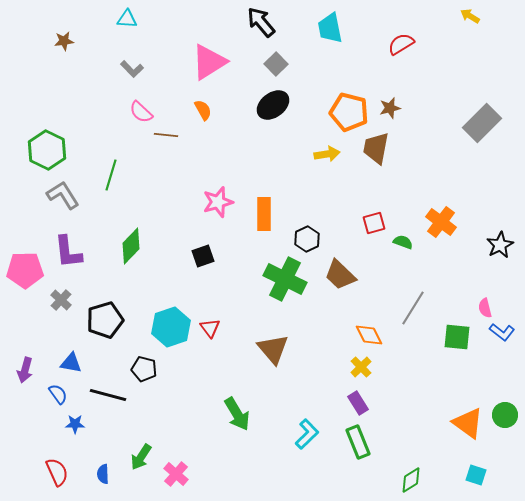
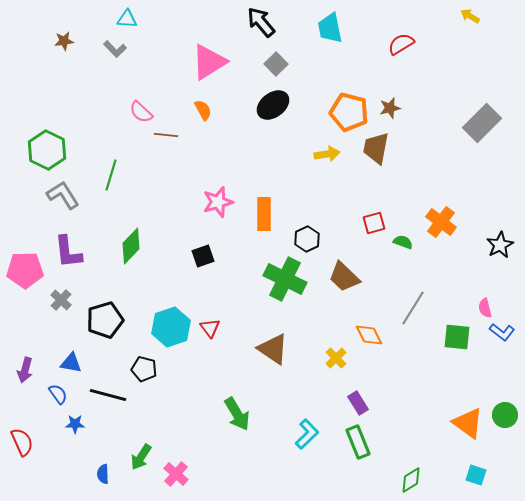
gray L-shape at (132, 69): moved 17 px left, 20 px up
brown trapezoid at (340, 275): moved 4 px right, 2 px down
brown triangle at (273, 349): rotated 16 degrees counterclockwise
yellow cross at (361, 367): moved 25 px left, 9 px up
red semicircle at (57, 472): moved 35 px left, 30 px up
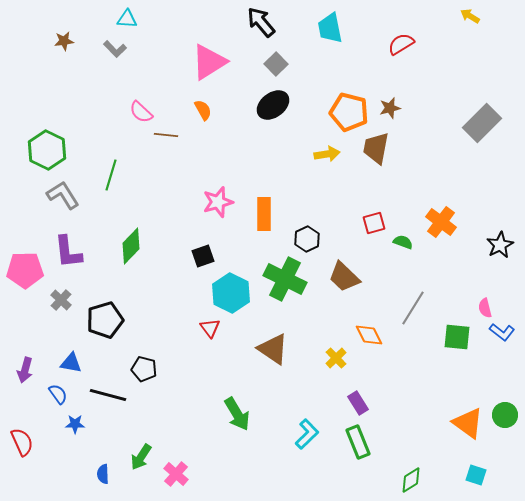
cyan hexagon at (171, 327): moved 60 px right, 34 px up; rotated 15 degrees counterclockwise
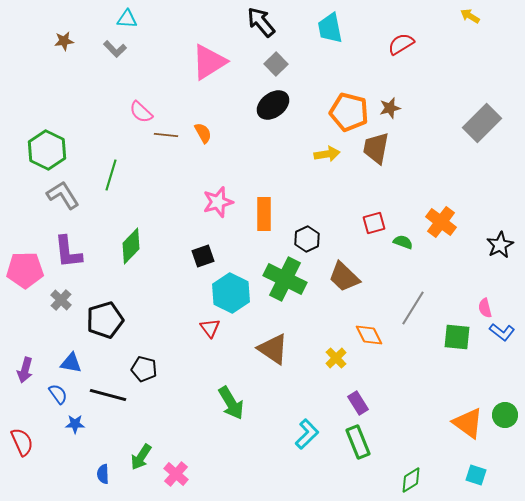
orange semicircle at (203, 110): moved 23 px down
green arrow at (237, 414): moved 6 px left, 11 px up
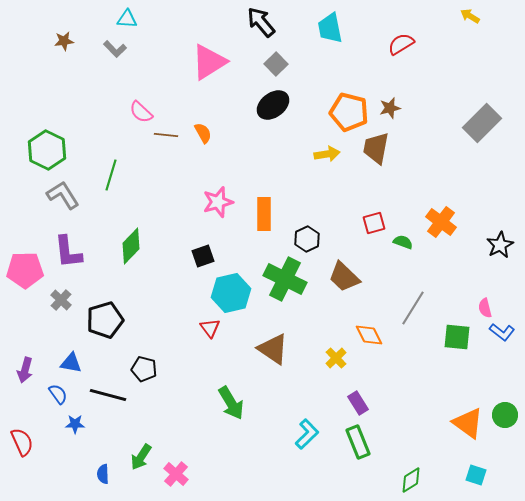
cyan hexagon at (231, 293): rotated 21 degrees clockwise
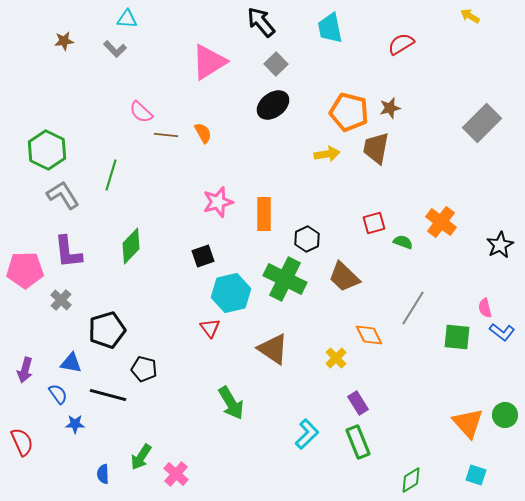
black pentagon at (105, 320): moved 2 px right, 10 px down
orange triangle at (468, 423): rotated 12 degrees clockwise
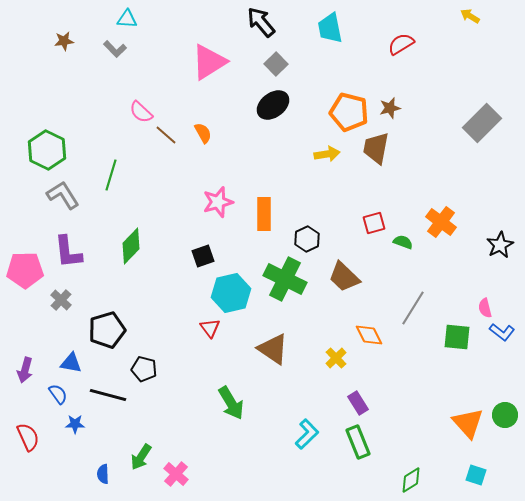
brown line at (166, 135): rotated 35 degrees clockwise
red semicircle at (22, 442): moved 6 px right, 5 px up
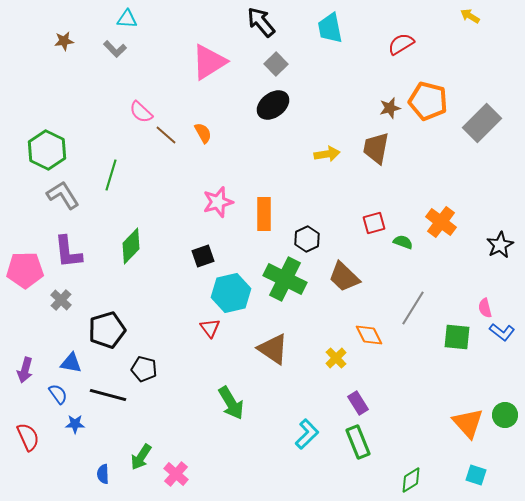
orange pentagon at (349, 112): moved 79 px right, 11 px up
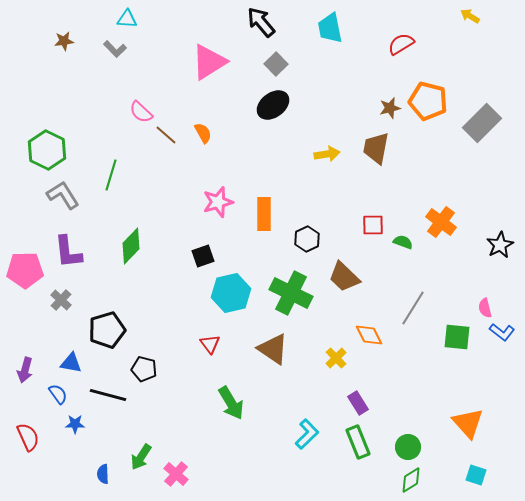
red square at (374, 223): moved 1 px left, 2 px down; rotated 15 degrees clockwise
green cross at (285, 279): moved 6 px right, 14 px down
red triangle at (210, 328): moved 16 px down
green circle at (505, 415): moved 97 px left, 32 px down
